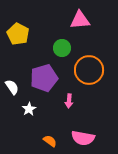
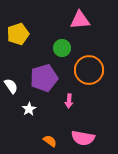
yellow pentagon: rotated 25 degrees clockwise
white semicircle: moved 1 px left, 1 px up
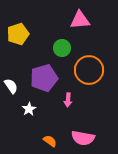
pink arrow: moved 1 px left, 1 px up
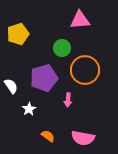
orange circle: moved 4 px left
orange semicircle: moved 2 px left, 5 px up
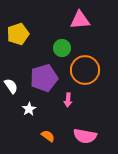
pink semicircle: moved 2 px right, 2 px up
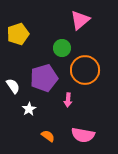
pink triangle: rotated 35 degrees counterclockwise
white semicircle: moved 2 px right
pink semicircle: moved 2 px left, 1 px up
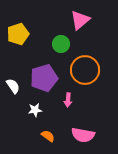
green circle: moved 1 px left, 4 px up
white star: moved 6 px right, 1 px down; rotated 24 degrees clockwise
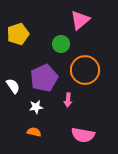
purple pentagon: rotated 8 degrees counterclockwise
white star: moved 1 px right, 3 px up
orange semicircle: moved 14 px left, 4 px up; rotated 24 degrees counterclockwise
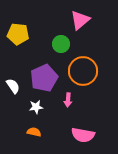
yellow pentagon: rotated 25 degrees clockwise
orange circle: moved 2 px left, 1 px down
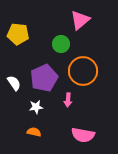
white semicircle: moved 1 px right, 3 px up
